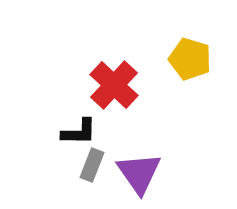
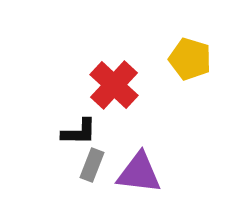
purple triangle: rotated 48 degrees counterclockwise
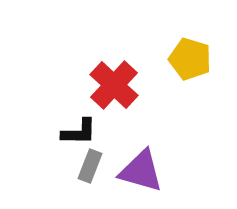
gray rectangle: moved 2 px left, 1 px down
purple triangle: moved 2 px right, 2 px up; rotated 9 degrees clockwise
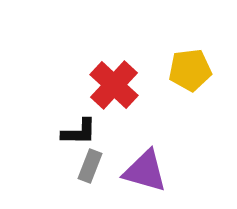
yellow pentagon: moved 11 px down; rotated 24 degrees counterclockwise
purple triangle: moved 4 px right
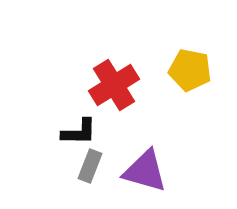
yellow pentagon: rotated 18 degrees clockwise
red cross: rotated 15 degrees clockwise
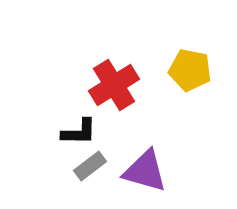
gray rectangle: rotated 32 degrees clockwise
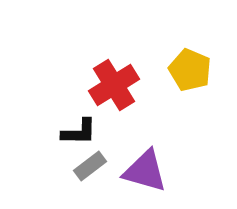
yellow pentagon: rotated 12 degrees clockwise
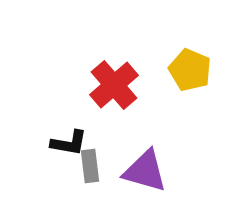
red cross: rotated 9 degrees counterclockwise
black L-shape: moved 10 px left, 11 px down; rotated 9 degrees clockwise
gray rectangle: rotated 60 degrees counterclockwise
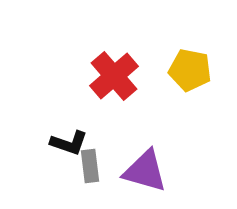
yellow pentagon: rotated 12 degrees counterclockwise
red cross: moved 9 px up
black L-shape: rotated 9 degrees clockwise
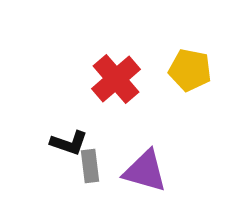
red cross: moved 2 px right, 3 px down
